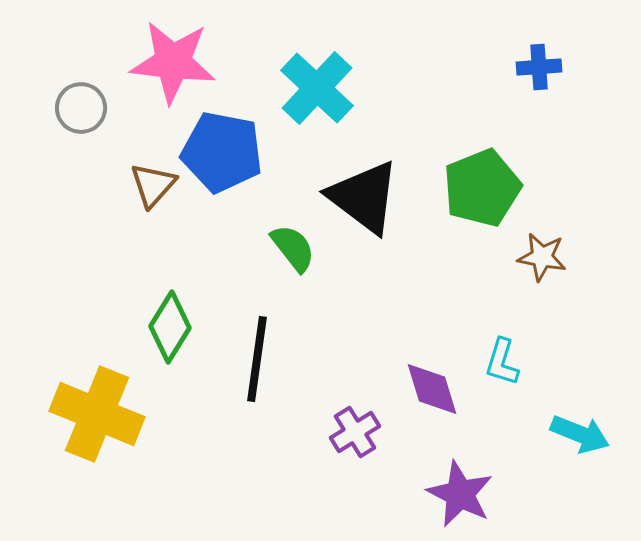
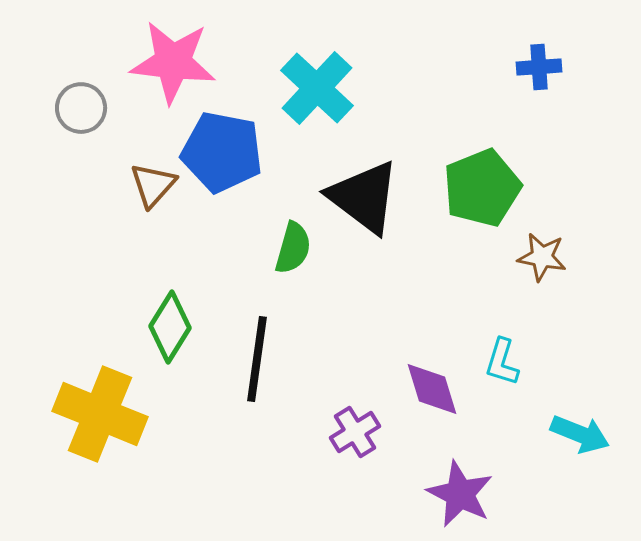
green semicircle: rotated 54 degrees clockwise
yellow cross: moved 3 px right
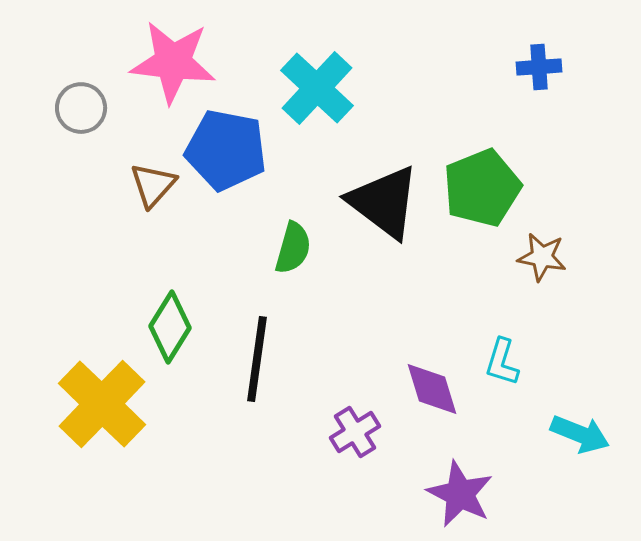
blue pentagon: moved 4 px right, 2 px up
black triangle: moved 20 px right, 5 px down
yellow cross: moved 2 px right, 10 px up; rotated 22 degrees clockwise
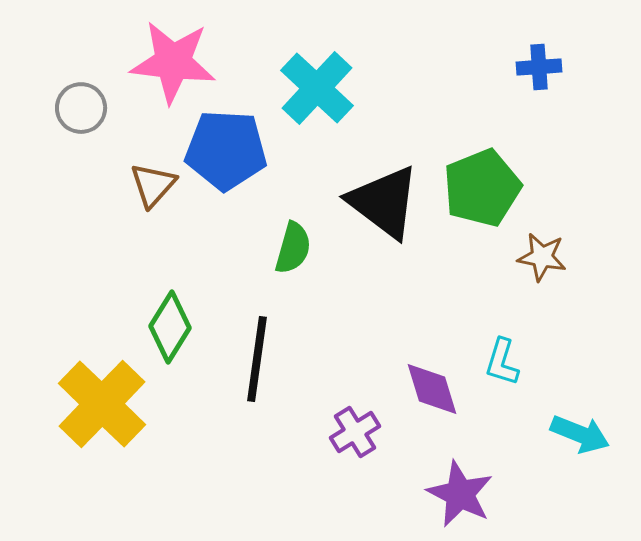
blue pentagon: rotated 8 degrees counterclockwise
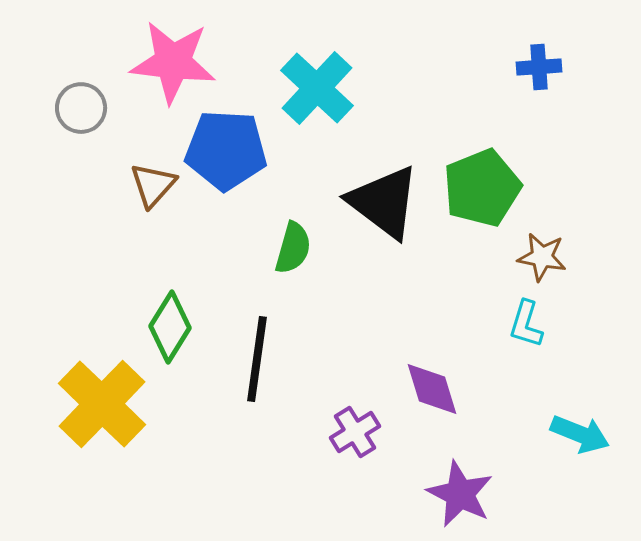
cyan L-shape: moved 24 px right, 38 px up
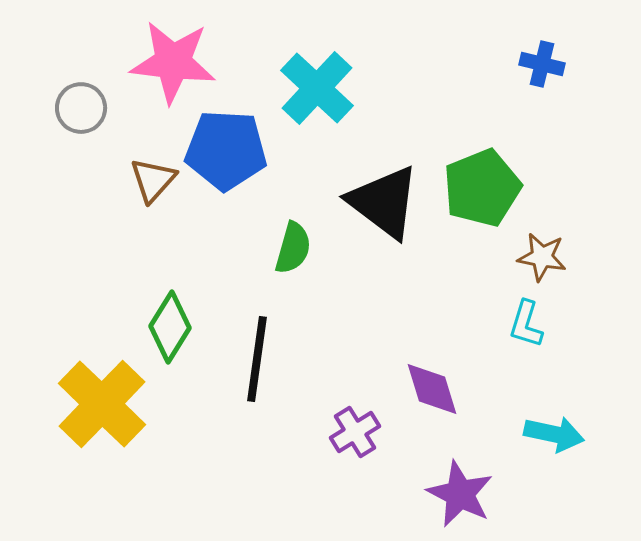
blue cross: moved 3 px right, 3 px up; rotated 18 degrees clockwise
brown triangle: moved 5 px up
cyan arrow: moved 26 px left; rotated 10 degrees counterclockwise
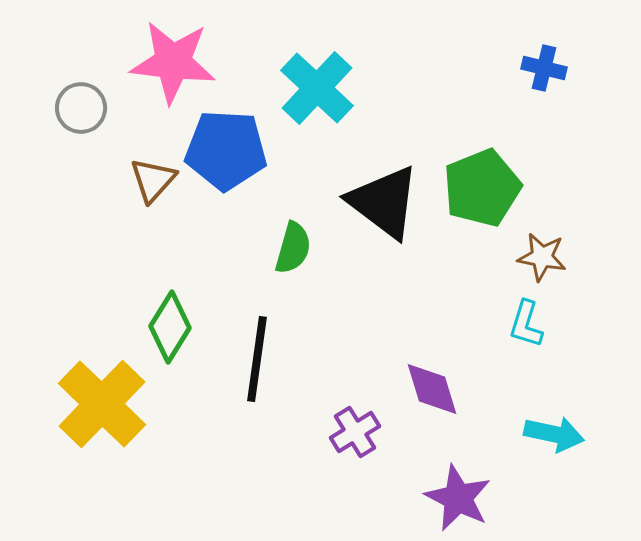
blue cross: moved 2 px right, 4 px down
purple star: moved 2 px left, 4 px down
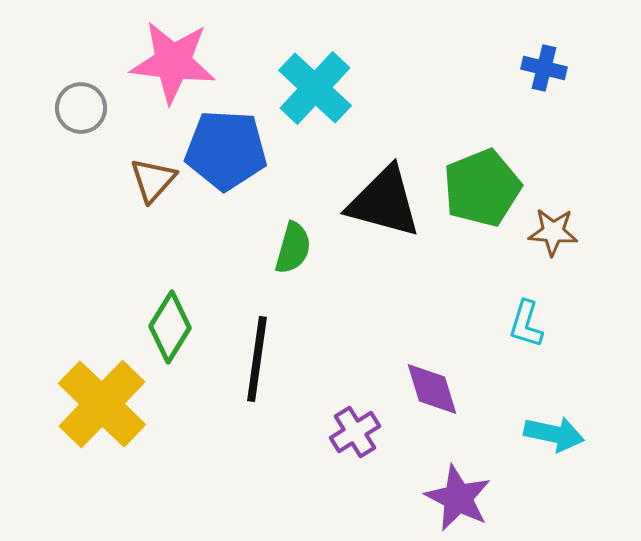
cyan cross: moved 2 px left
black triangle: rotated 22 degrees counterclockwise
brown star: moved 11 px right, 25 px up; rotated 6 degrees counterclockwise
